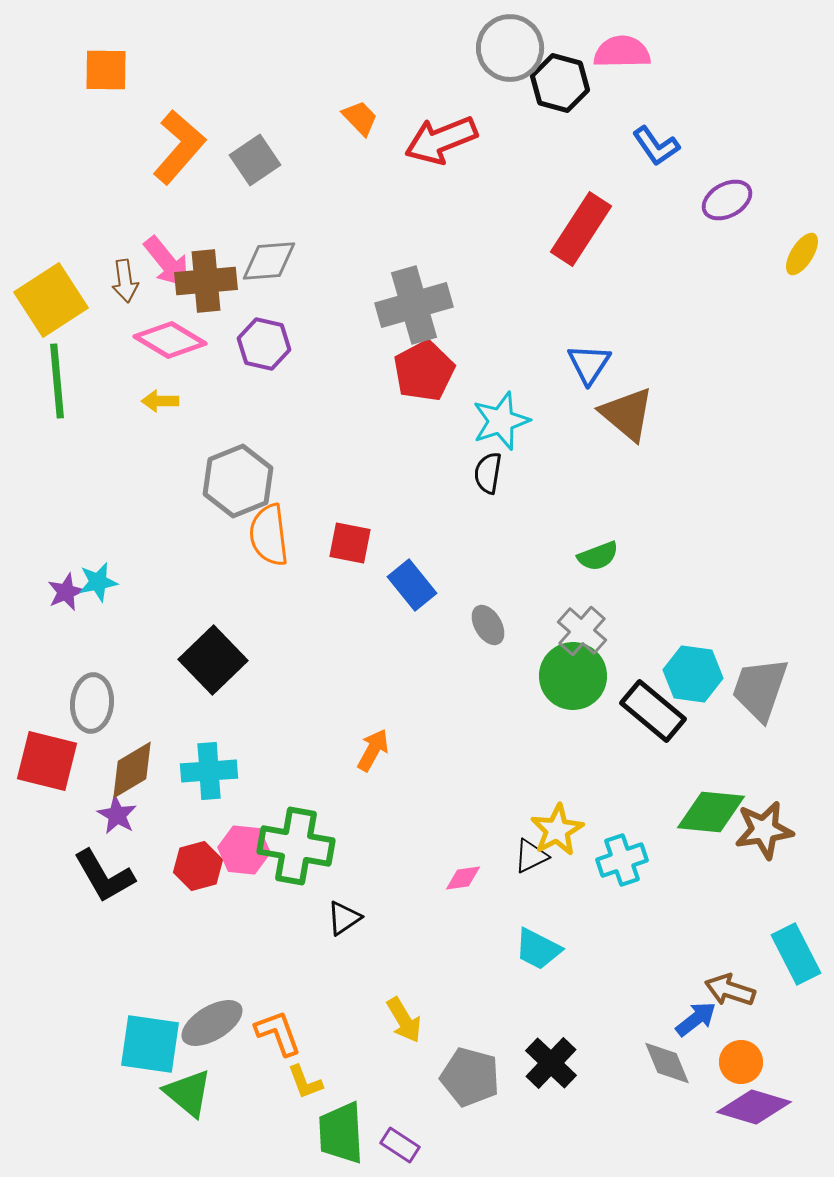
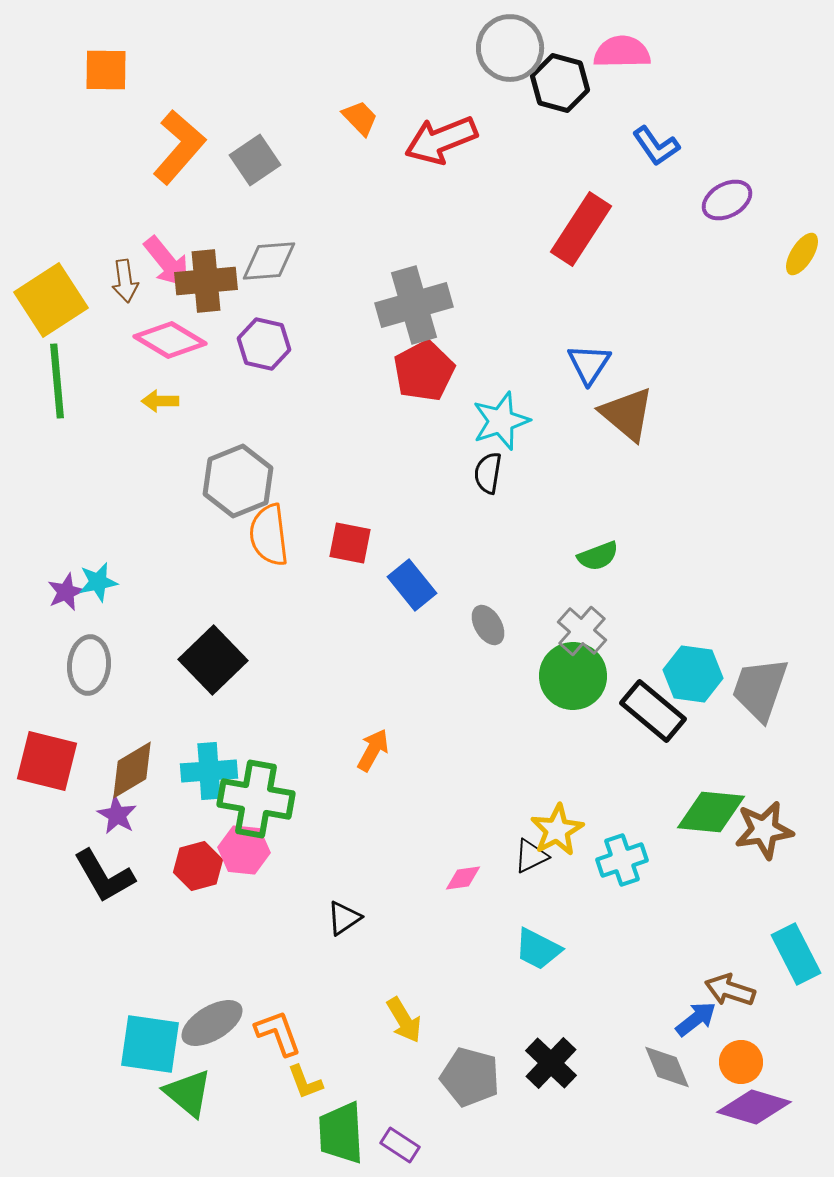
gray ellipse at (92, 703): moved 3 px left, 38 px up
green cross at (296, 846): moved 40 px left, 47 px up
gray diamond at (667, 1063): moved 4 px down
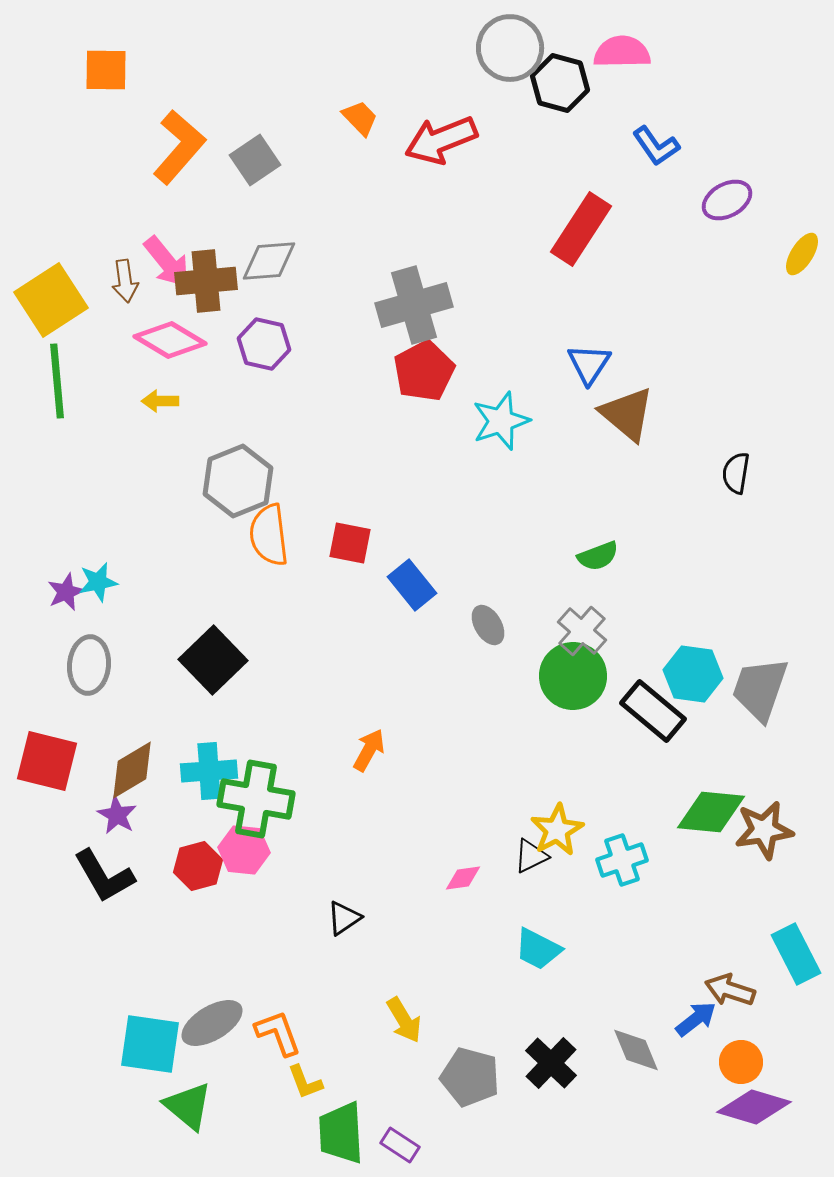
black semicircle at (488, 473): moved 248 px right
orange arrow at (373, 750): moved 4 px left
gray diamond at (667, 1067): moved 31 px left, 17 px up
green triangle at (188, 1093): moved 13 px down
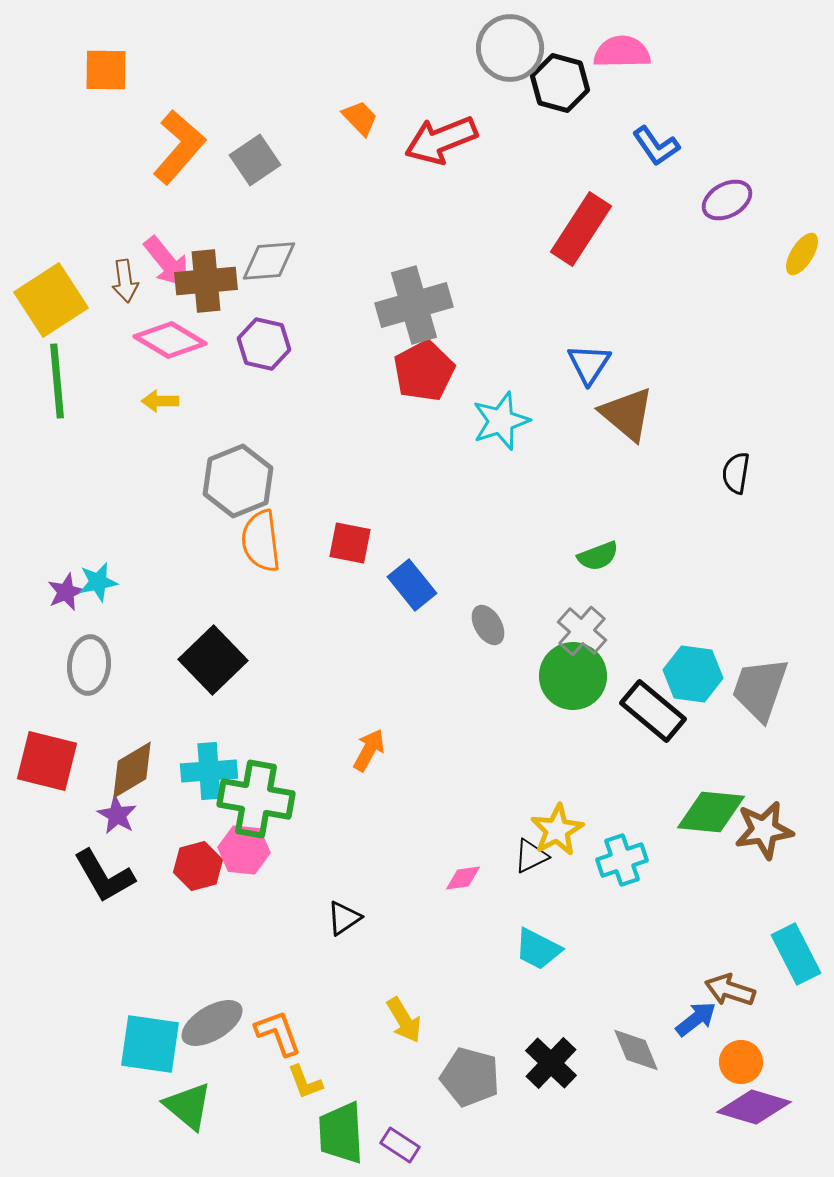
orange semicircle at (269, 535): moved 8 px left, 6 px down
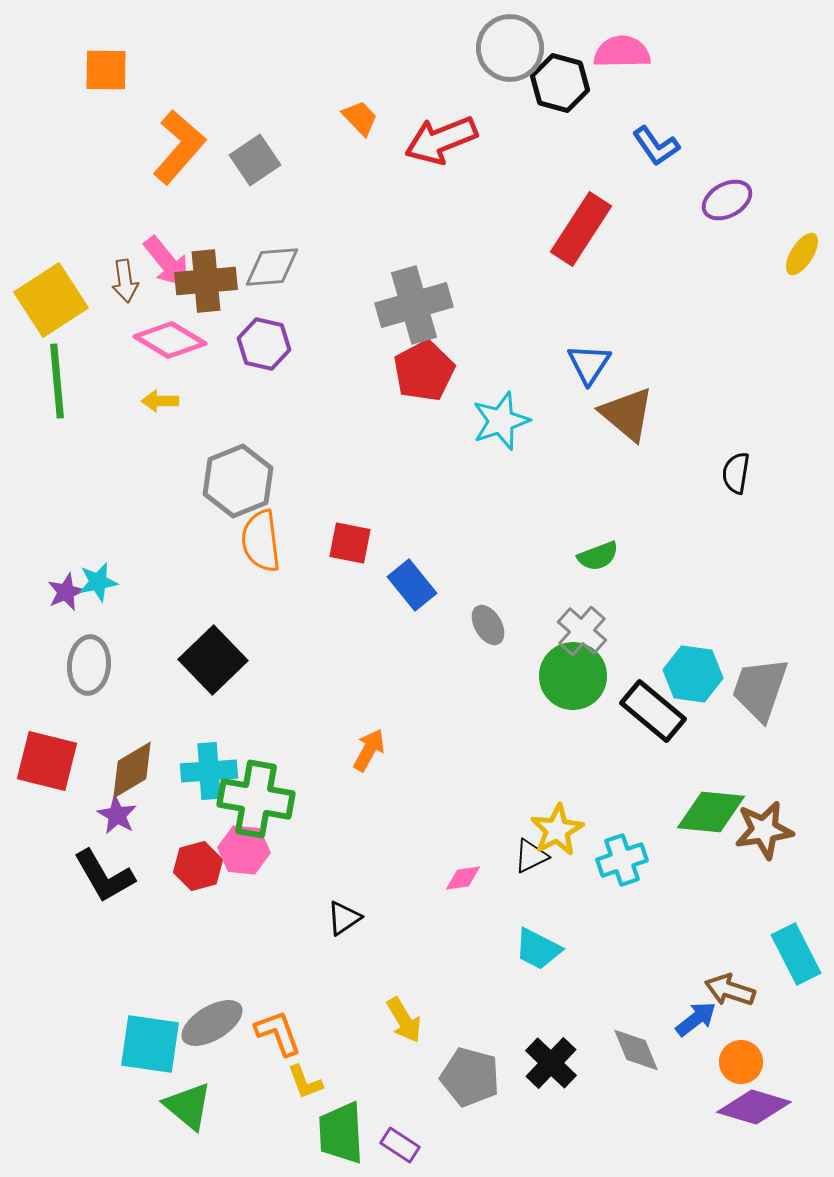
gray diamond at (269, 261): moved 3 px right, 6 px down
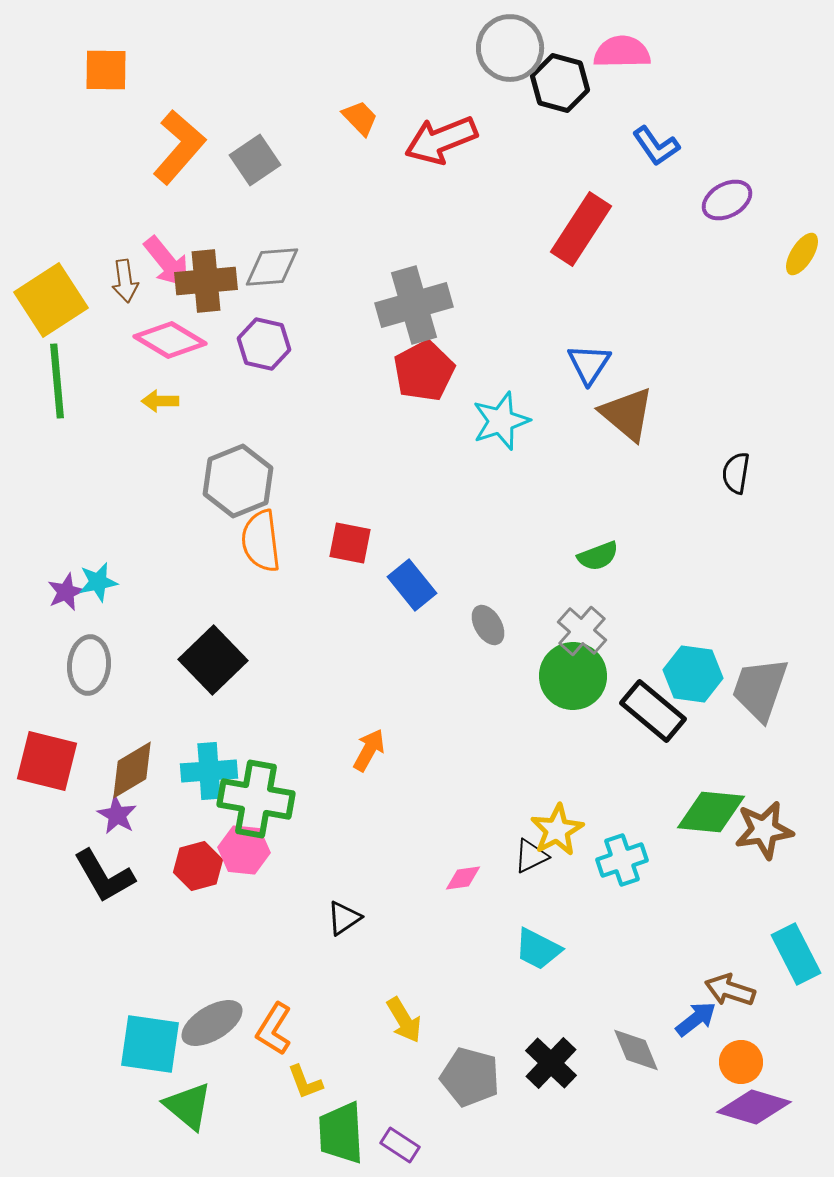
orange L-shape at (278, 1033): moved 4 px left, 4 px up; rotated 128 degrees counterclockwise
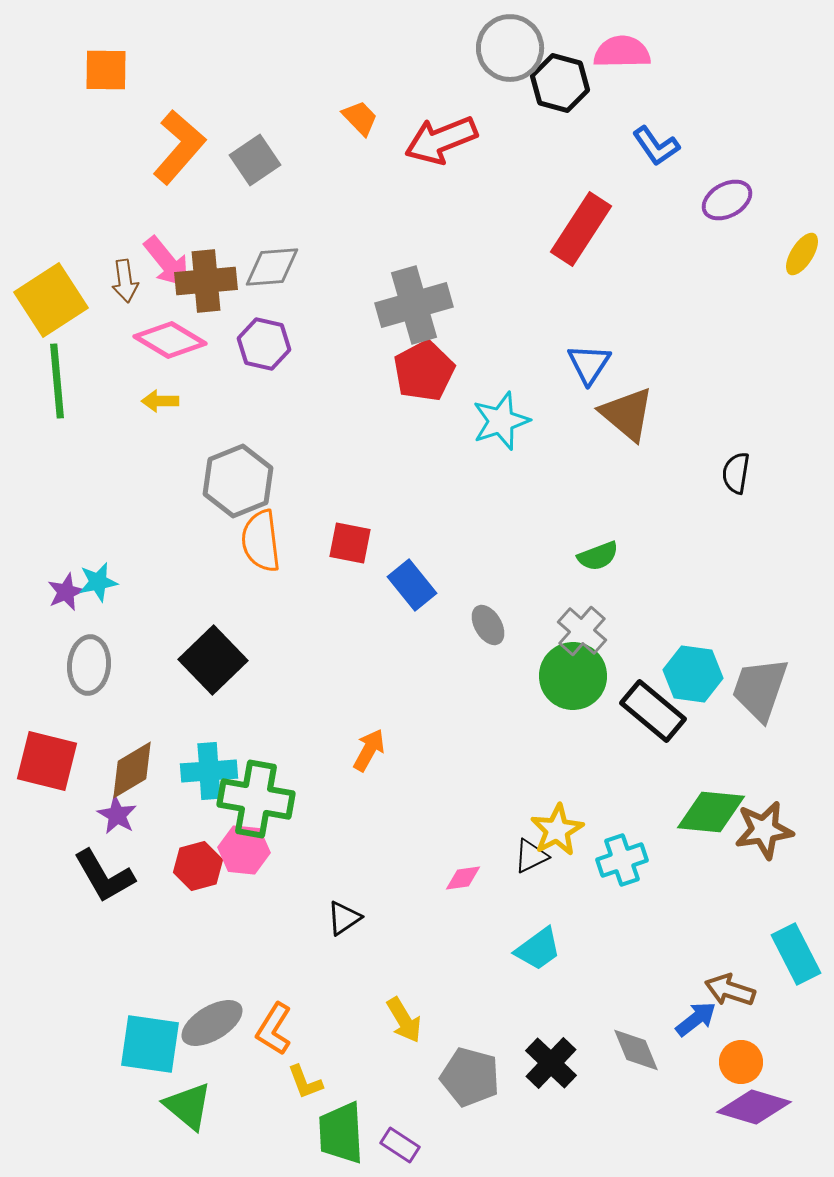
cyan trapezoid at (538, 949): rotated 63 degrees counterclockwise
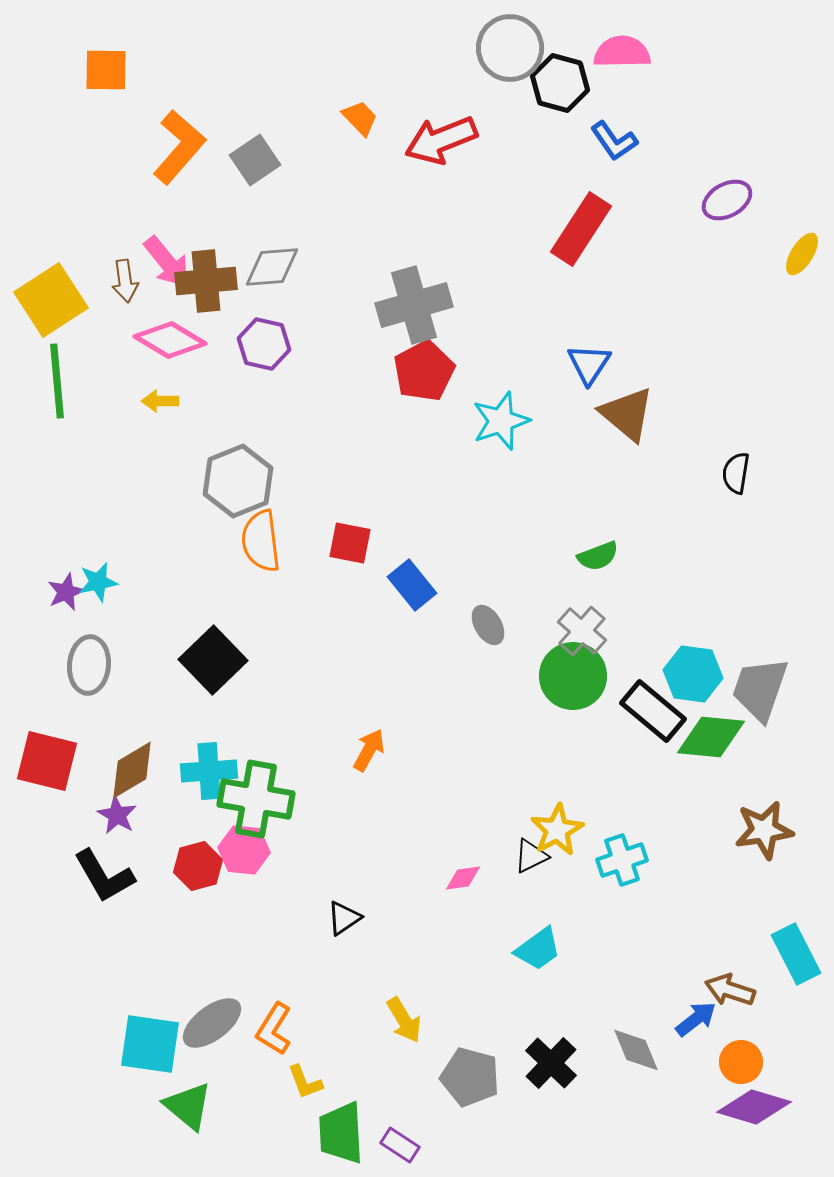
blue L-shape at (656, 146): moved 42 px left, 5 px up
green diamond at (711, 812): moved 75 px up
gray ellipse at (212, 1023): rotated 6 degrees counterclockwise
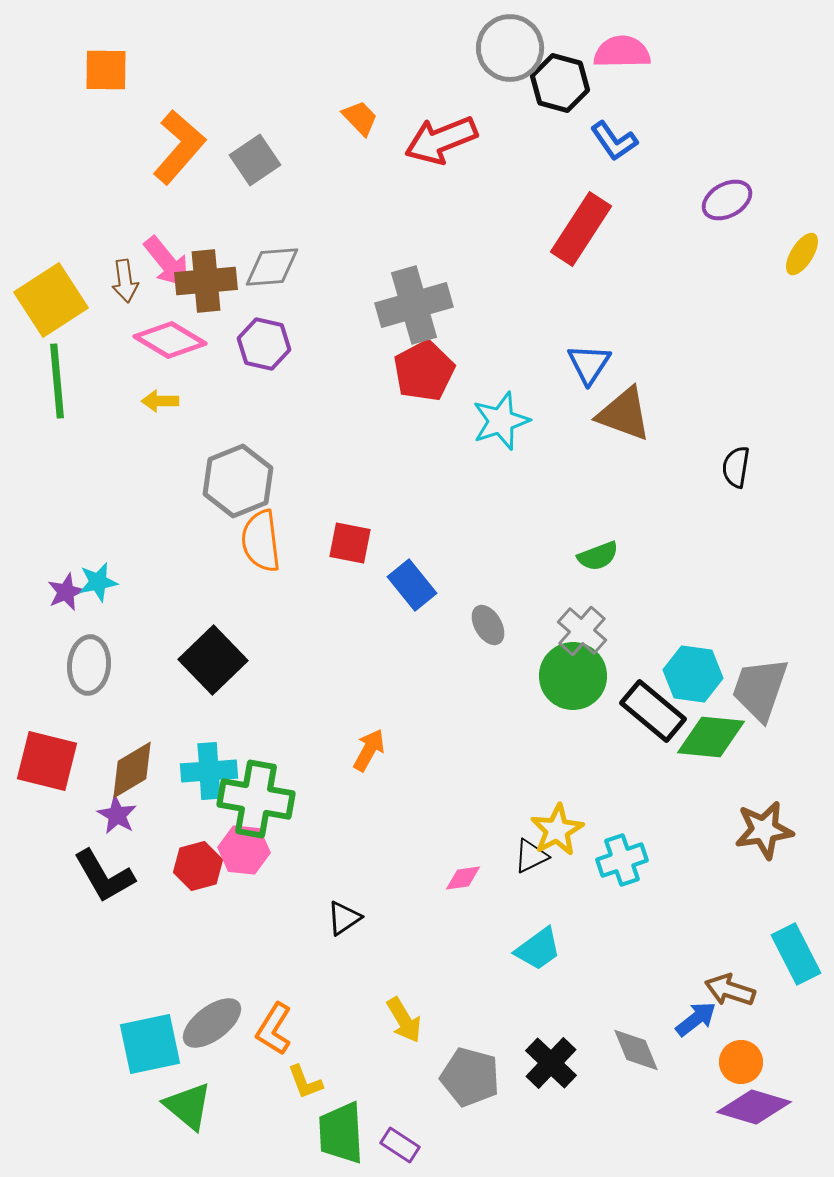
brown triangle at (627, 414): moved 3 px left; rotated 20 degrees counterclockwise
black semicircle at (736, 473): moved 6 px up
cyan square at (150, 1044): rotated 20 degrees counterclockwise
